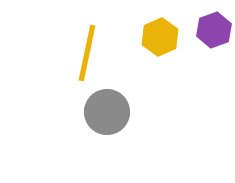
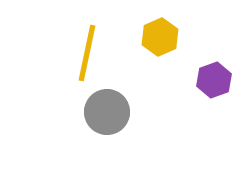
purple hexagon: moved 50 px down
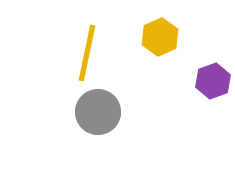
purple hexagon: moved 1 px left, 1 px down
gray circle: moved 9 px left
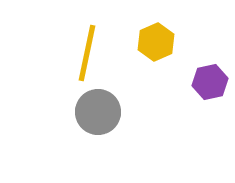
yellow hexagon: moved 4 px left, 5 px down
purple hexagon: moved 3 px left, 1 px down; rotated 8 degrees clockwise
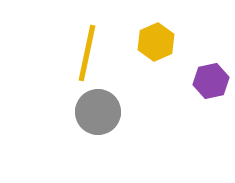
purple hexagon: moved 1 px right, 1 px up
